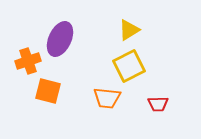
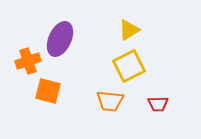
orange trapezoid: moved 3 px right, 3 px down
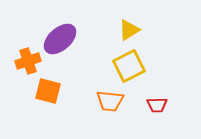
purple ellipse: rotated 24 degrees clockwise
red trapezoid: moved 1 px left, 1 px down
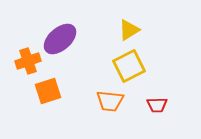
orange square: rotated 32 degrees counterclockwise
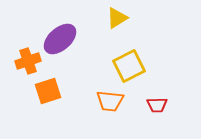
yellow triangle: moved 12 px left, 12 px up
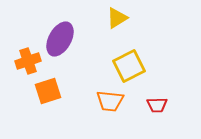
purple ellipse: rotated 20 degrees counterclockwise
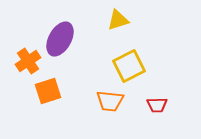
yellow triangle: moved 1 px right, 2 px down; rotated 15 degrees clockwise
orange cross: rotated 15 degrees counterclockwise
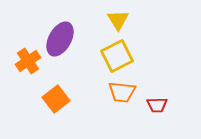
yellow triangle: rotated 45 degrees counterclockwise
yellow square: moved 12 px left, 10 px up
orange square: moved 8 px right, 8 px down; rotated 20 degrees counterclockwise
orange trapezoid: moved 12 px right, 9 px up
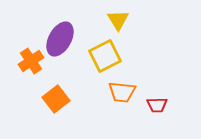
yellow square: moved 12 px left
orange cross: moved 3 px right
